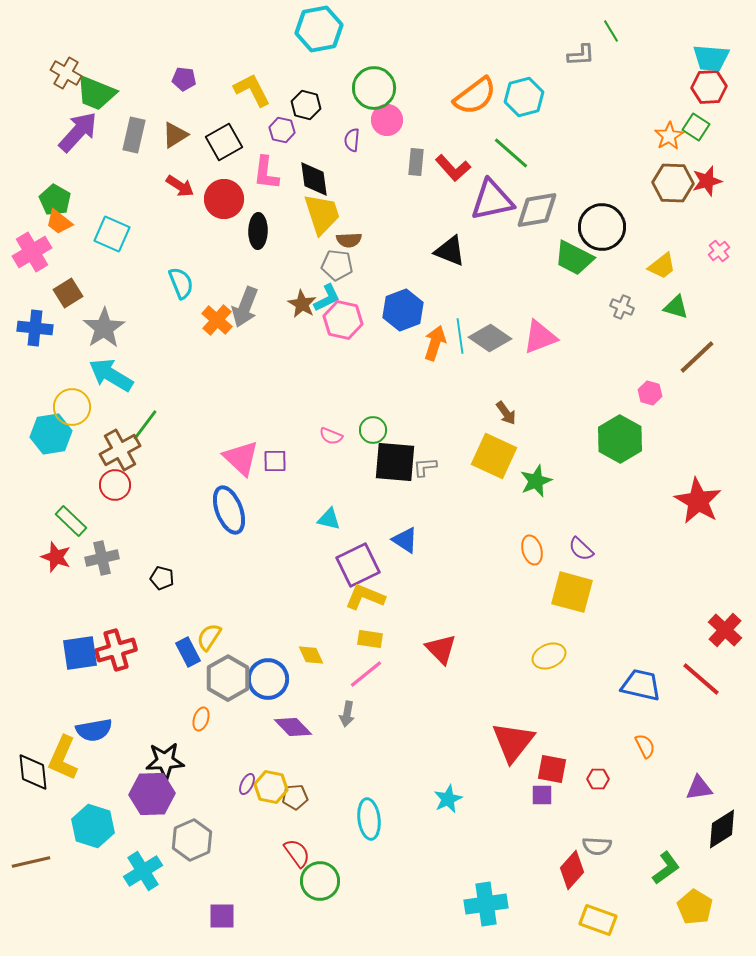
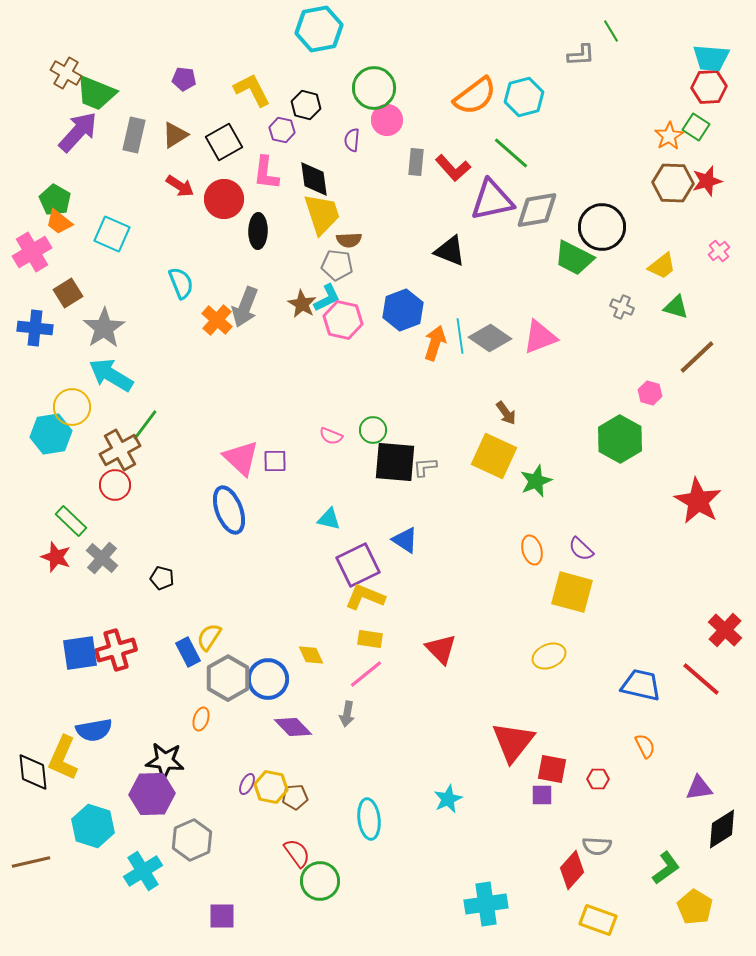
gray cross at (102, 558): rotated 36 degrees counterclockwise
black star at (165, 761): rotated 9 degrees clockwise
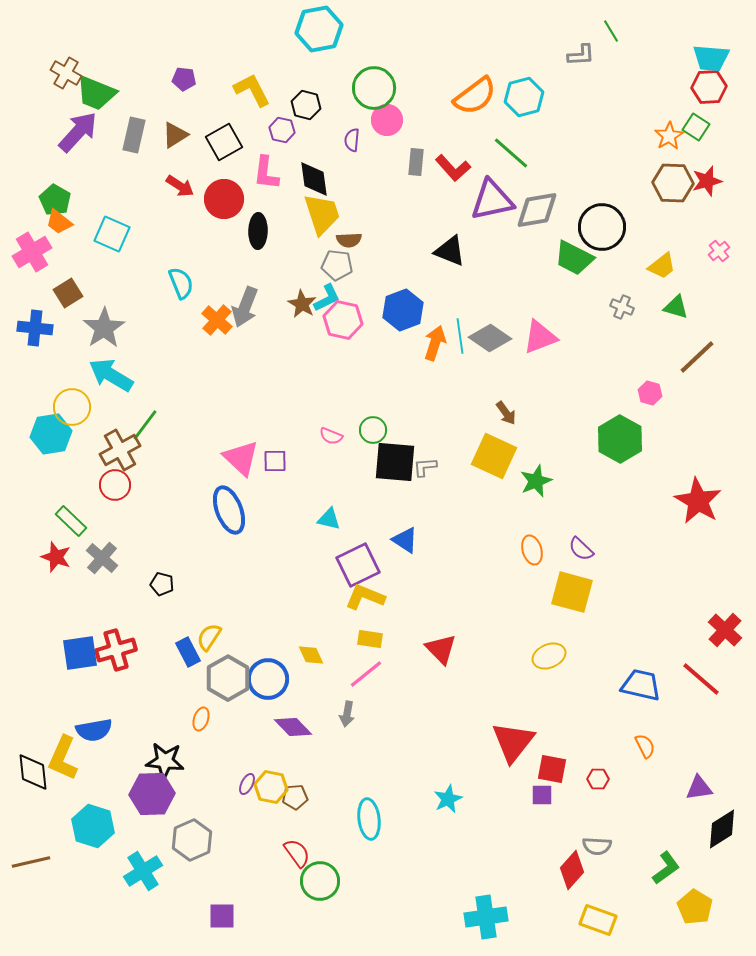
black pentagon at (162, 578): moved 6 px down
cyan cross at (486, 904): moved 13 px down
